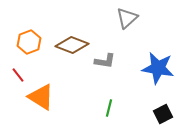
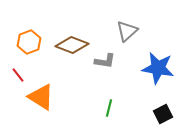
gray triangle: moved 13 px down
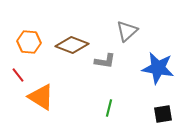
orange hexagon: rotated 25 degrees clockwise
black square: rotated 18 degrees clockwise
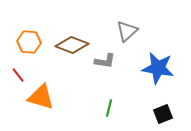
orange triangle: rotated 16 degrees counterclockwise
black square: rotated 12 degrees counterclockwise
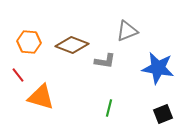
gray triangle: rotated 20 degrees clockwise
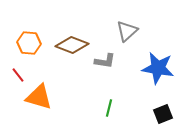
gray triangle: rotated 20 degrees counterclockwise
orange hexagon: moved 1 px down
orange triangle: moved 2 px left
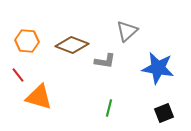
orange hexagon: moved 2 px left, 2 px up
black square: moved 1 px right, 1 px up
